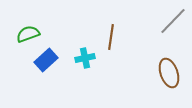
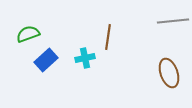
gray line: rotated 40 degrees clockwise
brown line: moved 3 px left
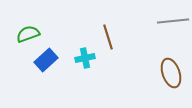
brown line: rotated 25 degrees counterclockwise
brown ellipse: moved 2 px right
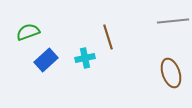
green semicircle: moved 2 px up
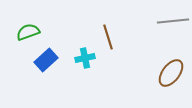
brown ellipse: rotated 56 degrees clockwise
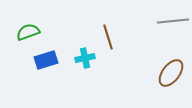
blue rectangle: rotated 25 degrees clockwise
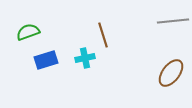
brown line: moved 5 px left, 2 px up
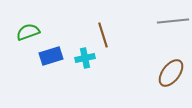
blue rectangle: moved 5 px right, 4 px up
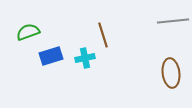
brown ellipse: rotated 44 degrees counterclockwise
